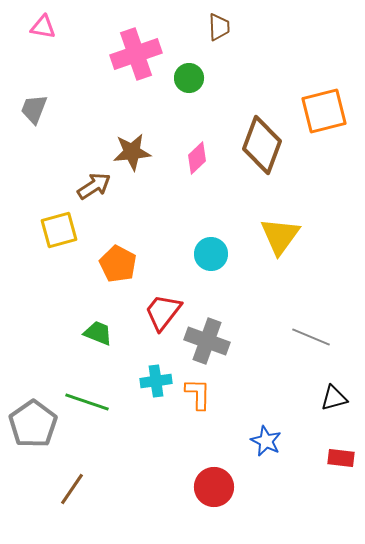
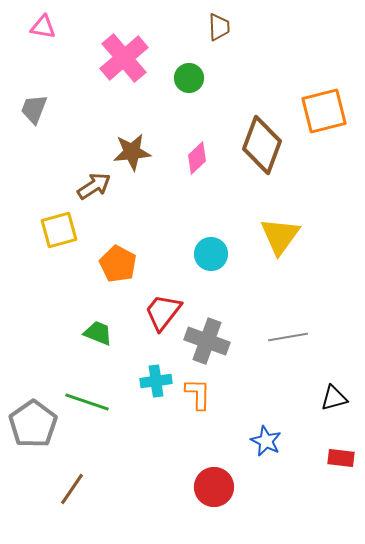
pink cross: moved 12 px left, 4 px down; rotated 21 degrees counterclockwise
gray line: moved 23 px left; rotated 33 degrees counterclockwise
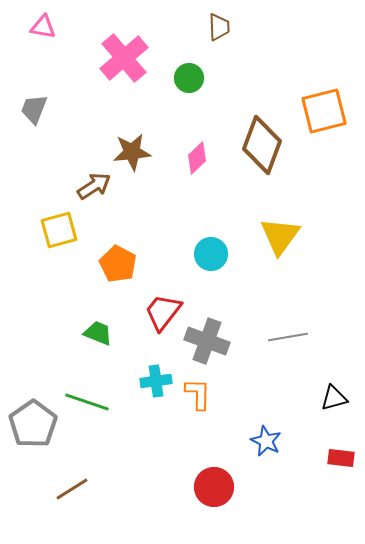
brown line: rotated 24 degrees clockwise
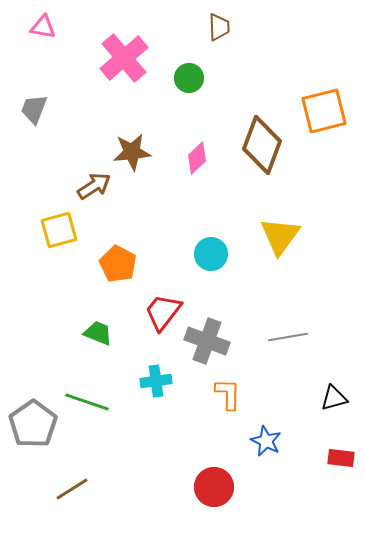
orange L-shape: moved 30 px right
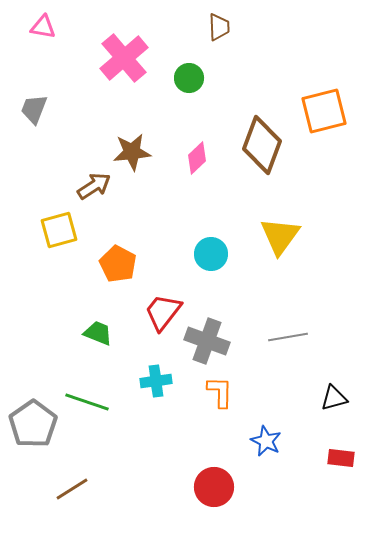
orange L-shape: moved 8 px left, 2 px up
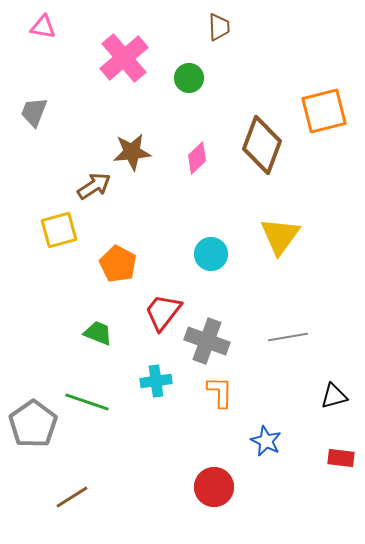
gray trapezoid: moved 3 px down
black triangle: moved 2 px up
brown line: moved 8 px down
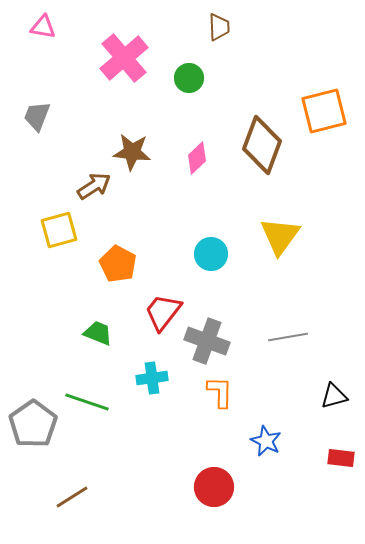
gray trapezoid: moved 3 px right, 4 px down
brown star: rotated 12 degrees clockwise
cyan cross: moved 4 px left, 3 px up
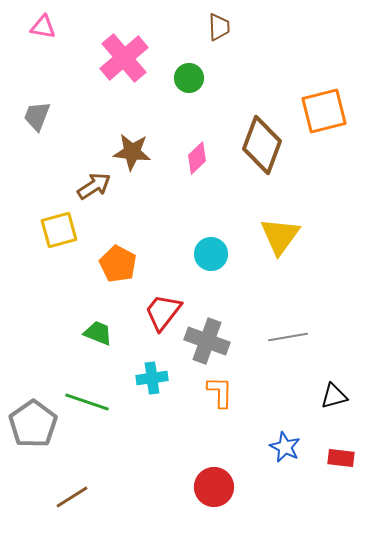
blue star: moved 19 px right, 6 px down
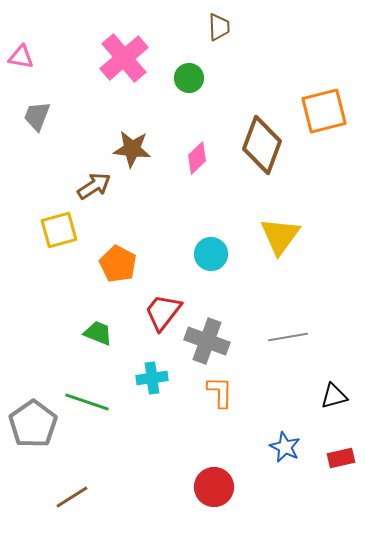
pink triangle: moved 22 px left, 30 px down
brown star: moved 3 px up
red rectangle: rotated 20 degrees counterclockwise
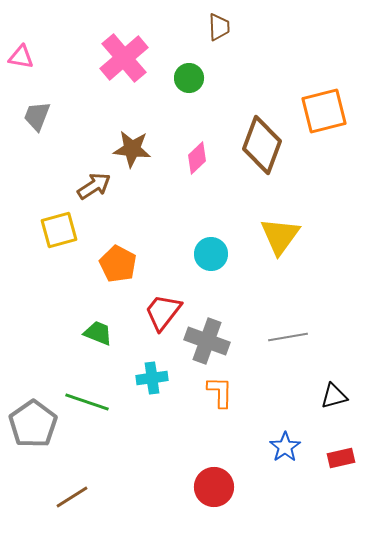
blue star: rotated 12 degrees clockwise
